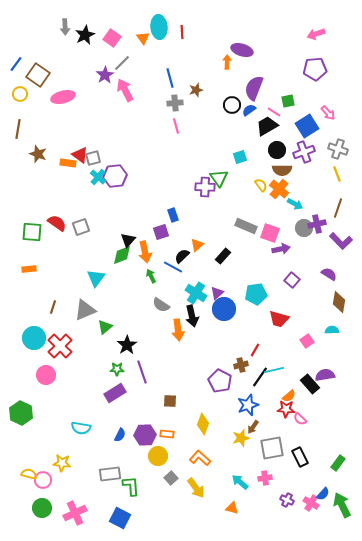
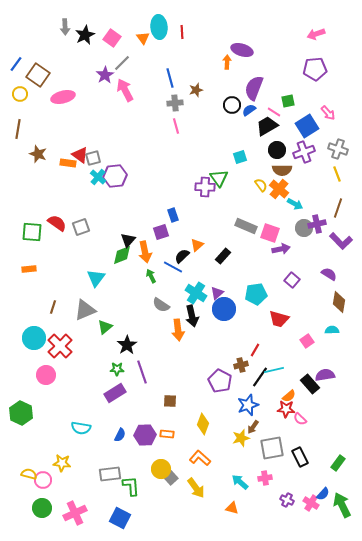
yellow circle at (158, 456): moved 3 px right, 13 px down
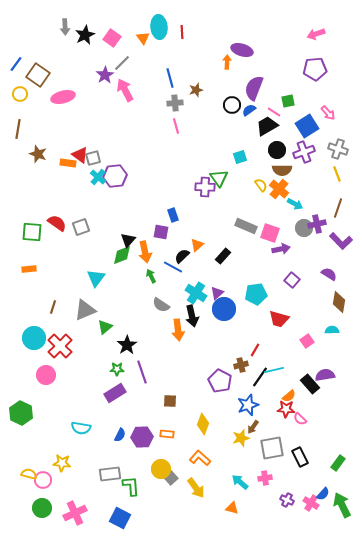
purple square at (161, 232): rotated 28 degrees clockwise
purple hexagon at (145, 435): moved 3 px left, 2 px down
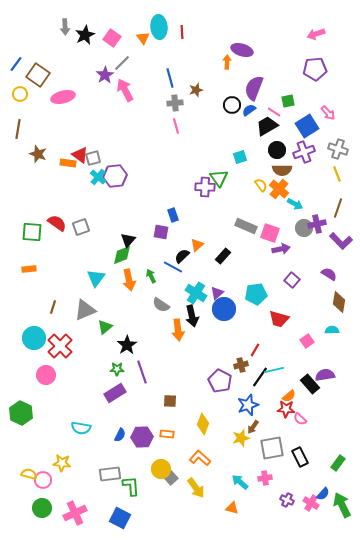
orange arrow at (145, 252): moved 16 px left, 28 px down
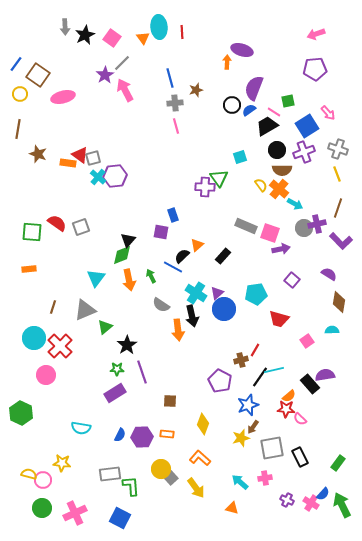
brown cross at (241, 365): moved 5 px up
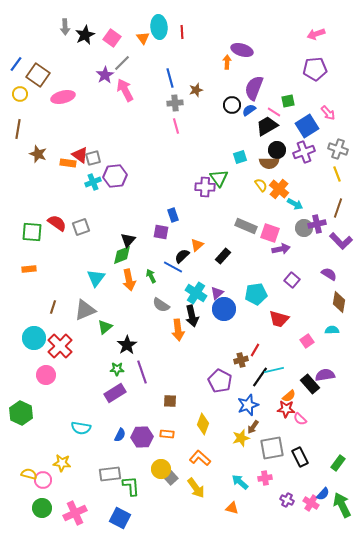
brown semicircle at (282, 170): moved 13 px left, 7 px up
cyan cross at (98, 177): moved 5 px left, 5 px down; rotated 28 degrees clockwise
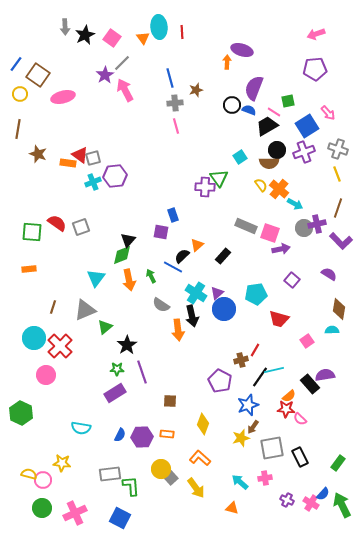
blue semicircle at (249, 110): rotated 56 degrees clockwise
cyan square at (240, 157): rotated 16 degrees counterclockwise
brown diamond at (339, 302): moved 7 px down
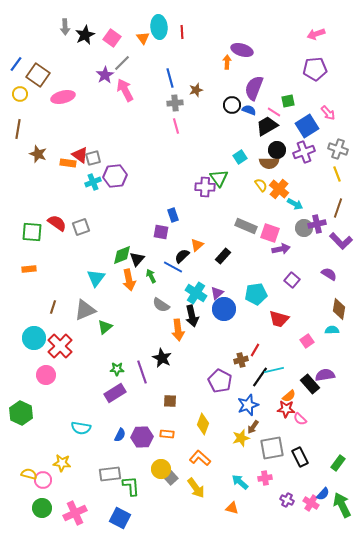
black triangle at (128, 240): moved 9 px right, 19 px down
black star at (127, 345): moved 35 px right, 13 px down; rotated 12 degrees counterclockwise
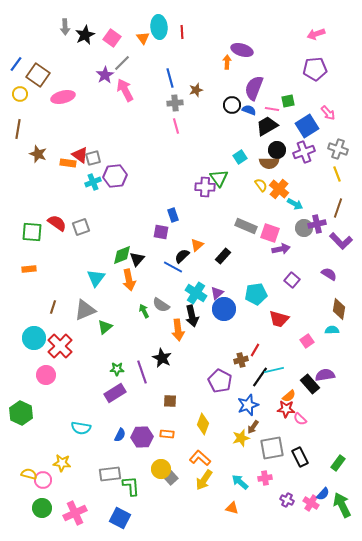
pink line at (274, 112): moved 2 px left, 3 px up; rotated 24 degrees counterclockwise
green arrow at (151, 276): moved 7 px left, 35 px down
yellow arrow at (196, 488): moved 8 px right, 8 px up; rotated 70 degrees clockwise
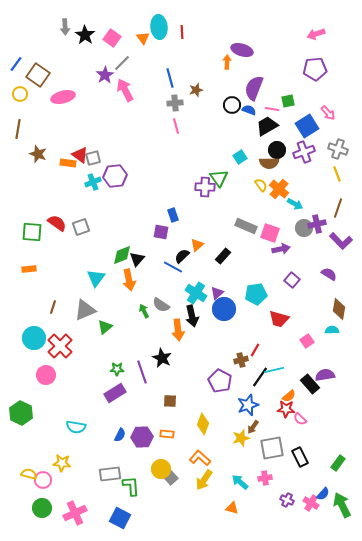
black star at (85, 35): rotated 12 degrees counterclockwise
cyan semicircle at (81, 428): moved 5 px left, 1 px up
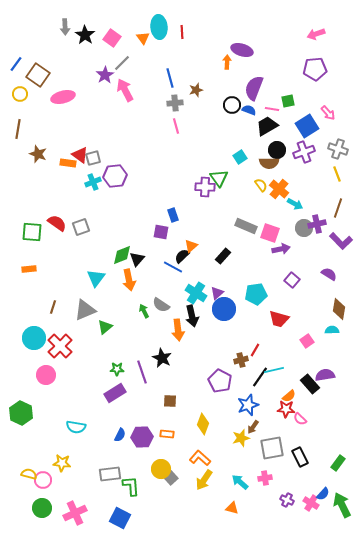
orange triangle at (197, 245): moved 6 px left, 1 px down
